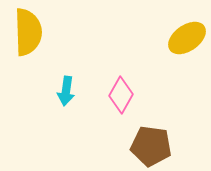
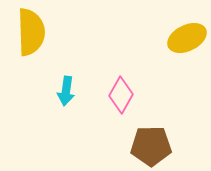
yellow semicircle: moved 3 px right
yellow ellipse: rotated 9 degrees clockwise
brown pentagon: rotated 9 degrees counterclockwise
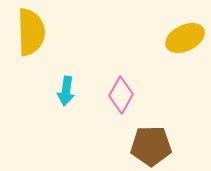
yellow ellipse: moved 2 px left
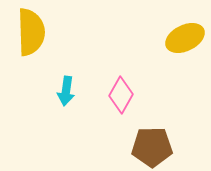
brown pentagon: moved 1 px right, 1 px down
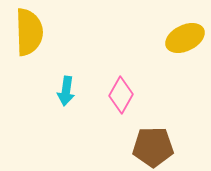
yellow semicircle: moved 2 px left
brown pentagon: moved 1 px right
